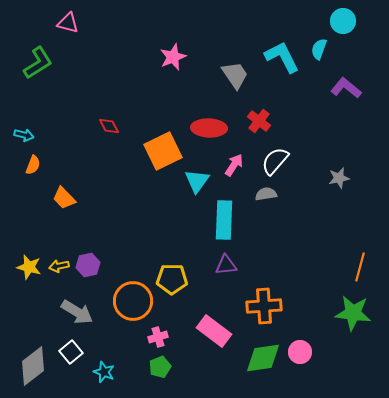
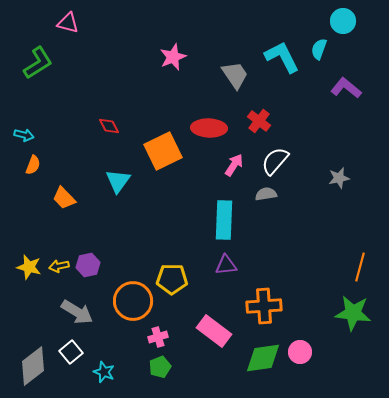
cyan triangle: moved 79 px left
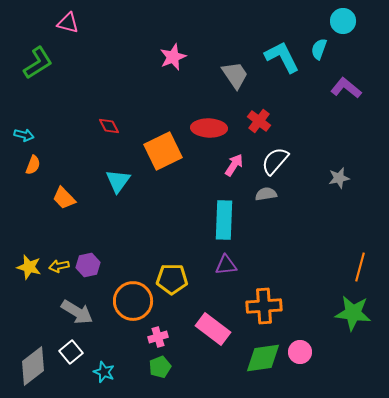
pink rectangle: moved 1 px left, 2 px up
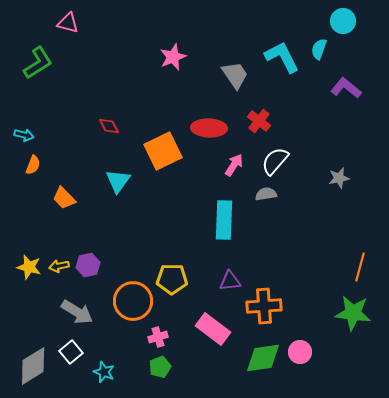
purple triangle: moved 4 px right, 16 px down
gray diamond: rotated 6 degrees clockwise
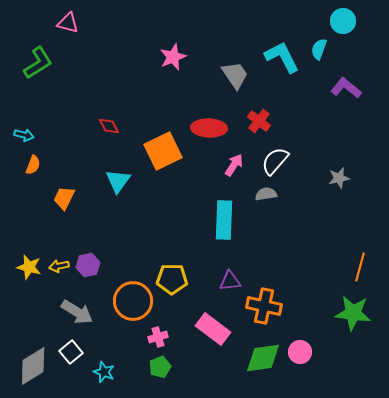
orange trapezoid: rotated 70 degrees clockwise
orange cross: rotated 16 degrees clockwise
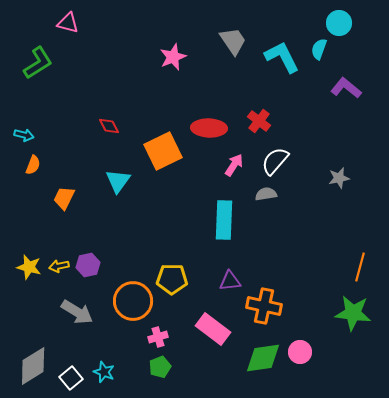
cyan circle: moved 4 px left, 2 px down
gray trapezoid: moved 2 px left, 34 px up
white square: moved 26 px down
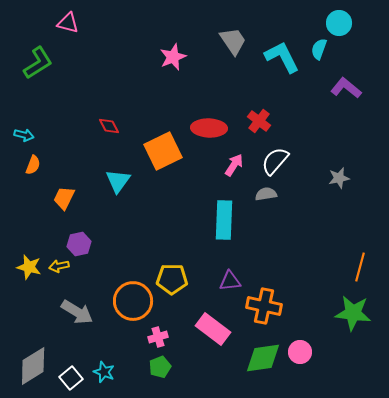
purple hexagon: moved 9 px left, 21 px up
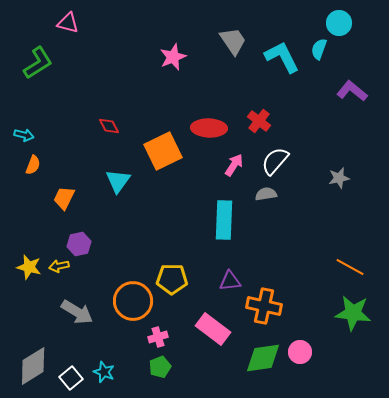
purple L-shape: moved 6 px right, 3 px down
orange line: moved 10 px left; rotated 76 degrees counterclockwise
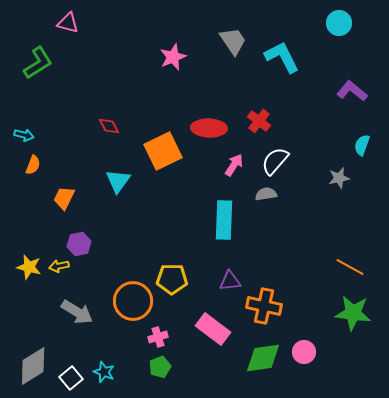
cyan semicircle: moved 43 px right, 96 px down
pink circle: moved 4 px right
